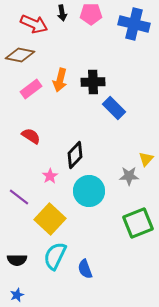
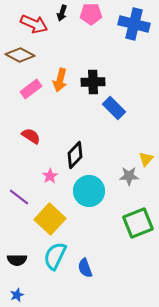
black arrow: rotated 28 degrees clockwise
brown diamond: rotated 16 degrees clockwise
blue semicircle: moved 1 px up
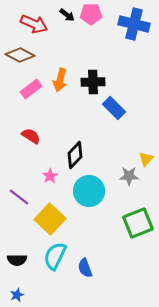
black arrow: moved 5 px right, 2 px down; rotated 70 degrees counterclockwise
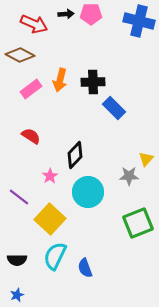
black arrow: moved 1 px left, 1 px up; rotated 42 degrees counterclockwise
blue cross: moved 5 px right, 3 px up
cyan circle: moved 1 px left, 1 px down
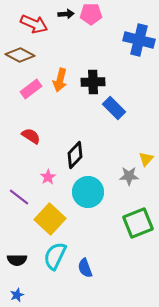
blue cross: moved 19 px down
pink star: moved 2 px left, 1 px down
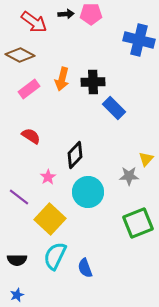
red arrow: moved 2 px up; rotated 12 degrees clockwise
orange arrow: moved 2 px right, 1 px up
pink rectangle: moved 2 px left
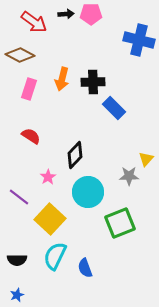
pink rectangle: rotated 35 degrees counterclockwise
green square: moved 18 px left
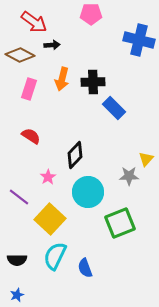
black arrow: moved 14 px left, 31 px down
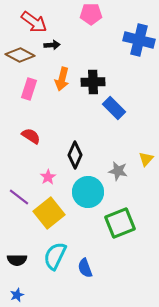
black diamond: rotated 20 degrees counterclockwise
gray star: moved 11 px left, 5 px up; rotated 12 degrees clockwise
yellow square: moved 1 px left, 6 px up; rotated 8 degrees clockwise
